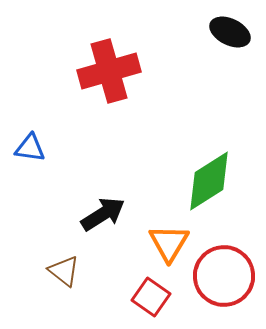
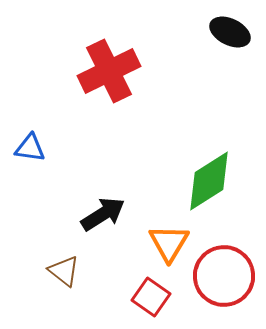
red cross: rotated 10 degrees counterclockwise
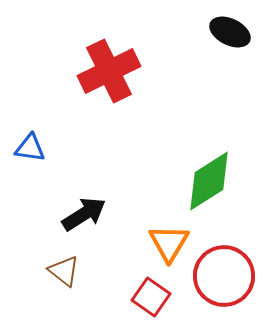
black arrow: moved 19 px left
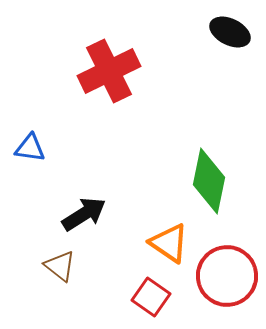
green diamond: rotated 46 degrees counterclockwise
orange triangle: rotated 27 degrees counterclockwise
brown triangle: moved 4 px left, 5 px up
red circle: moved 3 px right
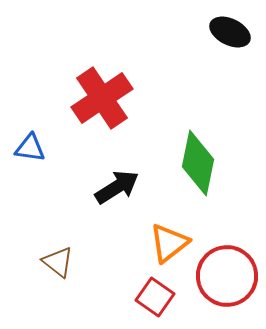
red cross: moved 7 px left, 27 px down; rotated 8 degrees counterclockwise
green diamond: moved 11 px left, 18 px up
black arrow: moved 33 px right, 27 px up
orange triangle: rotated 48 degrees clockwise
brown triangle: moved 2 px left, 4 px up
red square: moved 4 px right
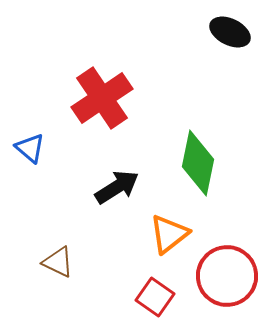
blue triangle: rotated 32 degrees clockwise
orange triangle: moved 9 px up
brown triangle: rotated 12 degrees counterclockwise
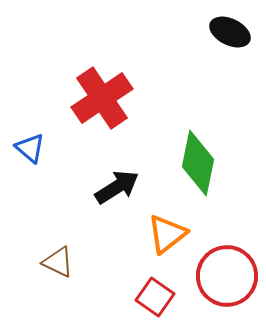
orange triangle: moved 2 px left
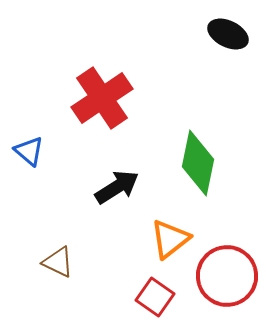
black ellipse: moved 2 px left, 2 px down
blue triangle: moved 1 px left, 3 px down
orange triangle: moved 3 px right, 5 px down
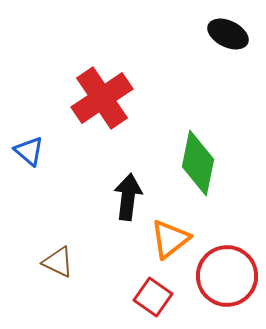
black arrow: moved 11 px right, 10 px down; rotated 51 degrees counterclockwise
red square: moved 2 px left
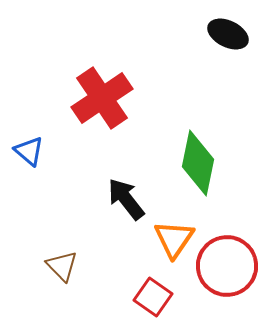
black arrow: moved 2 px left, 2 px down; rotated 45 degrees counterclockwise
orange triangle: moved 4 px right; rotated 18 degrees counterclockwise
brown triangle: moved 4 px right, 4 px down; rotated 20 degrees clockwise
red circle: moved 10 px up
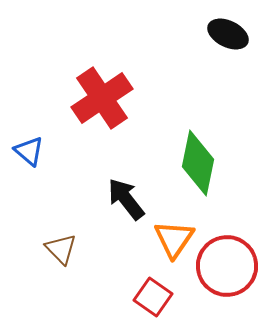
brown triangle: moved 1 px left, 17 px up
